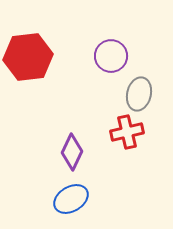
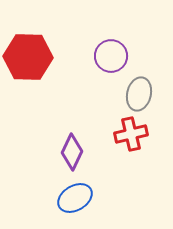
red hexagon: rotated 9 degrees clockwise
red cross: moved 4 px right, 2 px down
blue ellipse: moved 4 px right, 1 px up
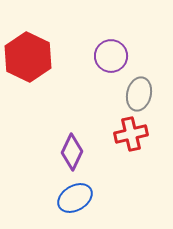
red hexagon: rotated 24 degrees clockwise
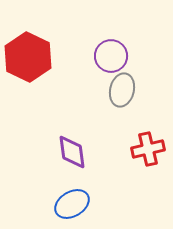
gray ellipse: moved 17 px left, 4 px up
red cross: moved 17 px right, 15 px down
purple diamond: rotated 33 degrees counterclockwise
blue ellipse: moved 3 px left, 6 px down
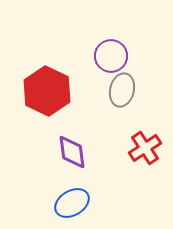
red hexagon: moved 19 px right, 34 px down
red cross: moved 3 px left, 1 px up; rotated 20 degrees counterclockwise
blue ellipse: moved 1 px up
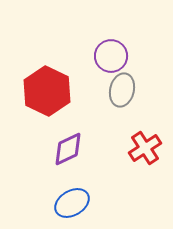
purple diamond: moved 4 px left, 3 px up; rotated 72 degrees clockwise
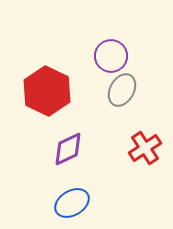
gray ellipse: rotated 16 degrees clockwise
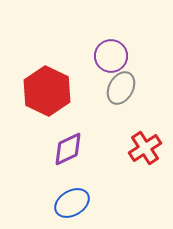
gray ellipse: moved 1 px left, 2 px up
